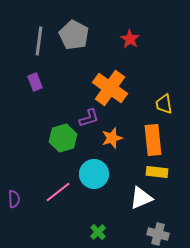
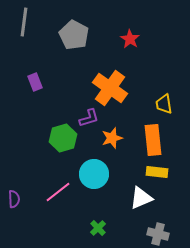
gray line: moved 15 px left, 19 px up
green cross: moved 4 px up
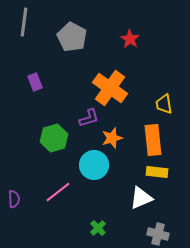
gray pentagon: moved 2 px left, 2 px down
green hexagon: moved 9 px left
cyan circle: moved 9 px up
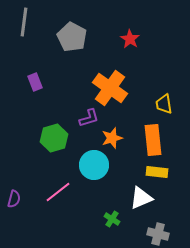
purple semicircle: rotated 18 degrees clockwise
green cross: moved 14 px right, 9 px up; rotated 14 degrees counterclockwise
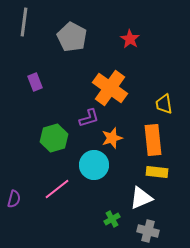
pink line: moved 1 px left, 3 px up
green cross: rotated 28 degrees clockwise
gray cross: moved 10 px left, 3 px up
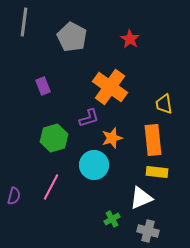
purple rectangle: moved 8 px right, 4 px down
orange cross: moved 1 px up
pink line: moved 6 px left, 2 px up; rotated 24 degrees counterclockwise
purple semicircle: moved 3 px up
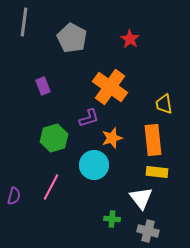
gray pentagon: moved 1 px down
white triangle: rotated 45 degrees counterclockwise
green cross: rotated 35 degrees clockwise
